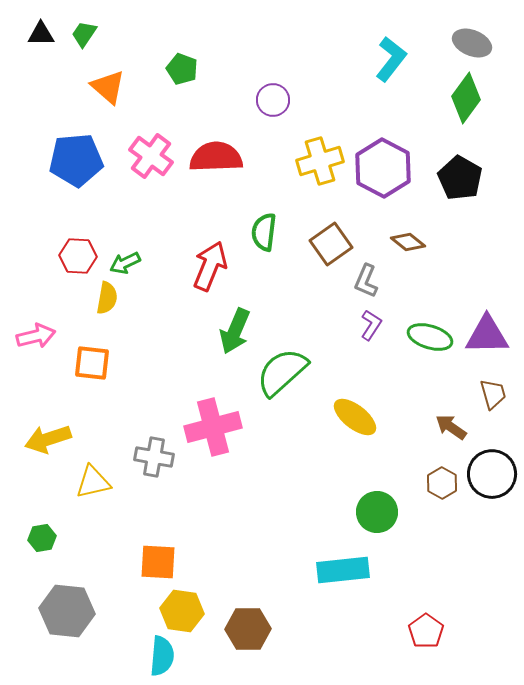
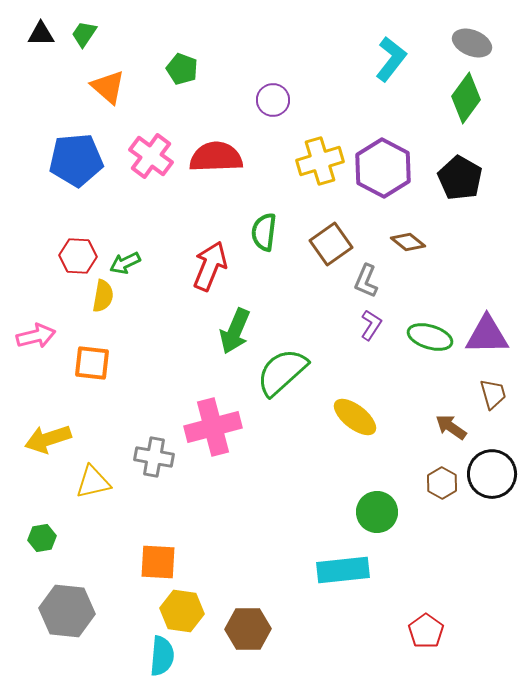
yellow semicircle at (107, 298): moved 4 px left, 2 px up
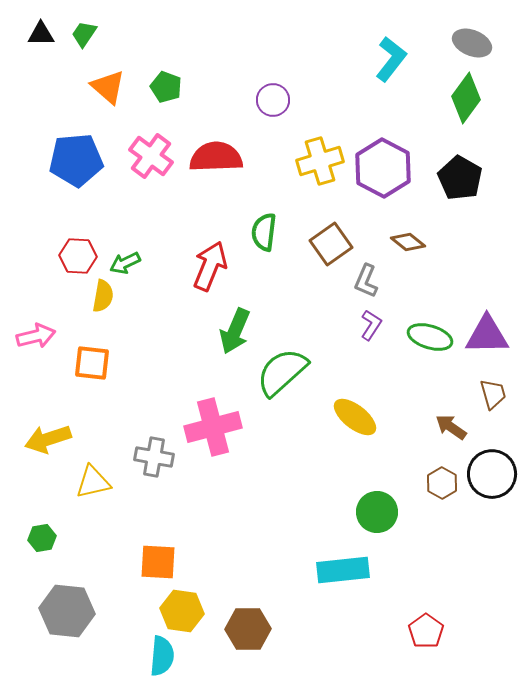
green pentagon at (182, 69): moved 16 px left, 18 px down
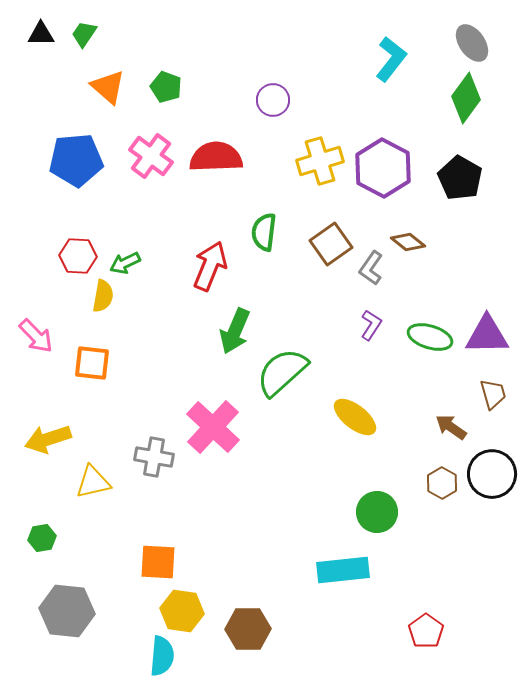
gray ellipse at (472, 43): rotated 33 degrees clockwise
gray L-shape at (366, 281): moved 5 px right, 13 px up; rotated 12 degrees clockwise
pink arrow at (36, 336): rotated 60 degrees clockwise
pink cross at (213, 427): rotated 32 degrees counterclockwise
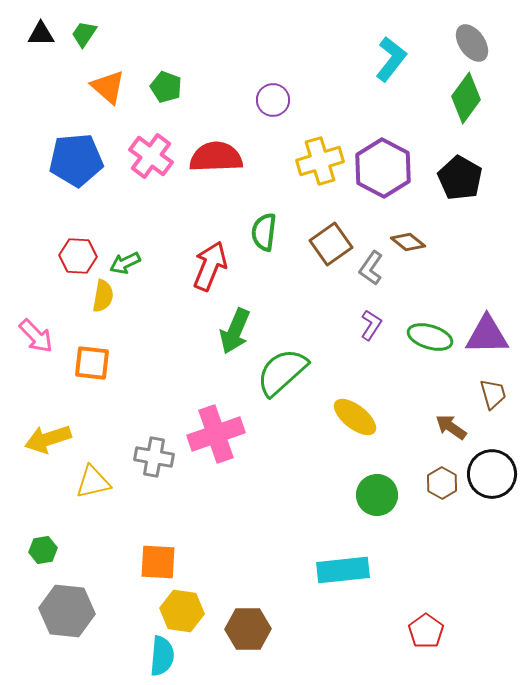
pink cross at (213, 427): moved 3 px right, 7 px down; rotated 28 degrees clockwise
green circle at (377, 512): moved 17 px up
green hexagon at (42, 538): moved 1 px right, 12 px down
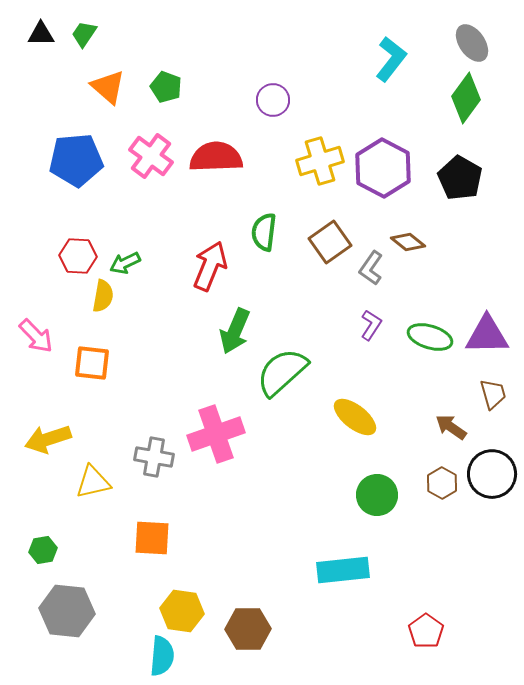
brown square at (331, 244): moved 1 px left, 2 px up
orange square at (158, 562): moved 6 px left, 24 px up
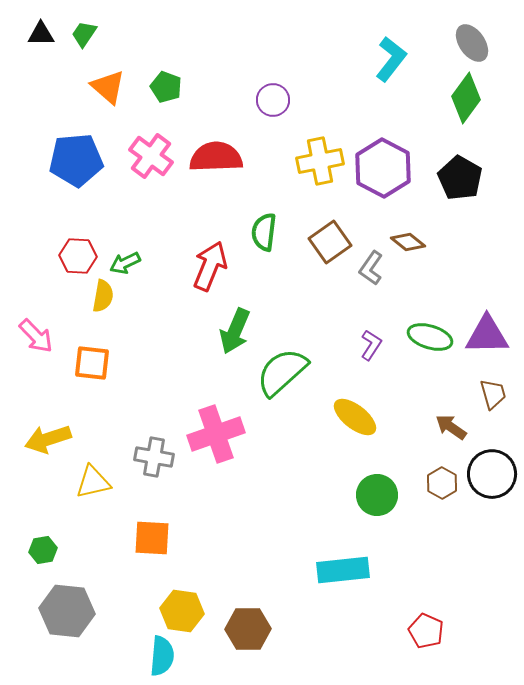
yellow cross at (320, 161): rotated 6 degrees clockwise
purple L-shape at (371, 325): moved 20 px down
red pentagon at (426, 631): rotated 12 degrees counterclockwise
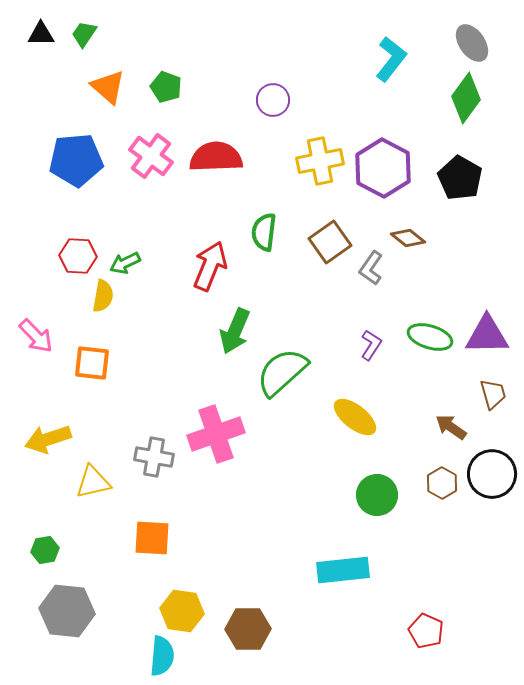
brown diamond at (408, 242): moved 4 px up
green hexagon at (43, 550): moved 2 px right
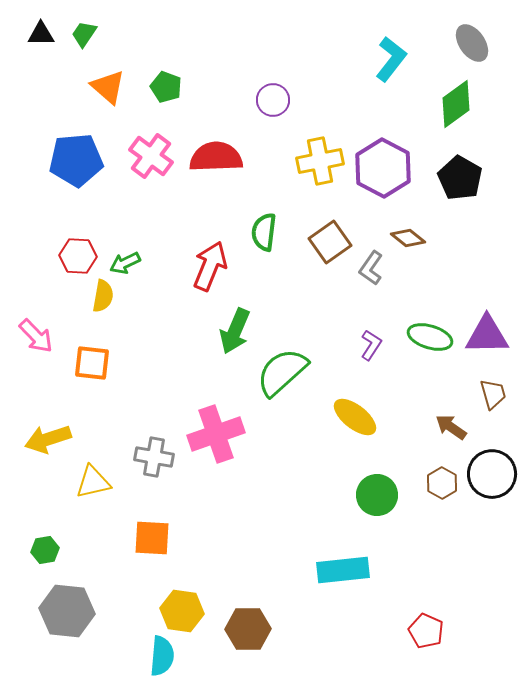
green diamond at (466, 98): moved 10 px left, 6 px down; rotated 18 degrees clockwise
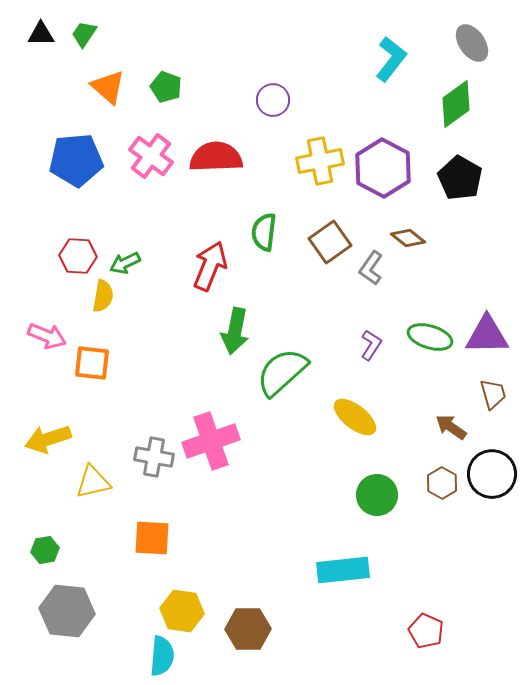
green arrow at (235, 331): rotated 12 degrees counterclockwise
pink arrow at (36, 336): moved 11 px right; rotated 24 degrees counterclockwise
pink cross at (216, 434): moved 5 px left, 7 px down
